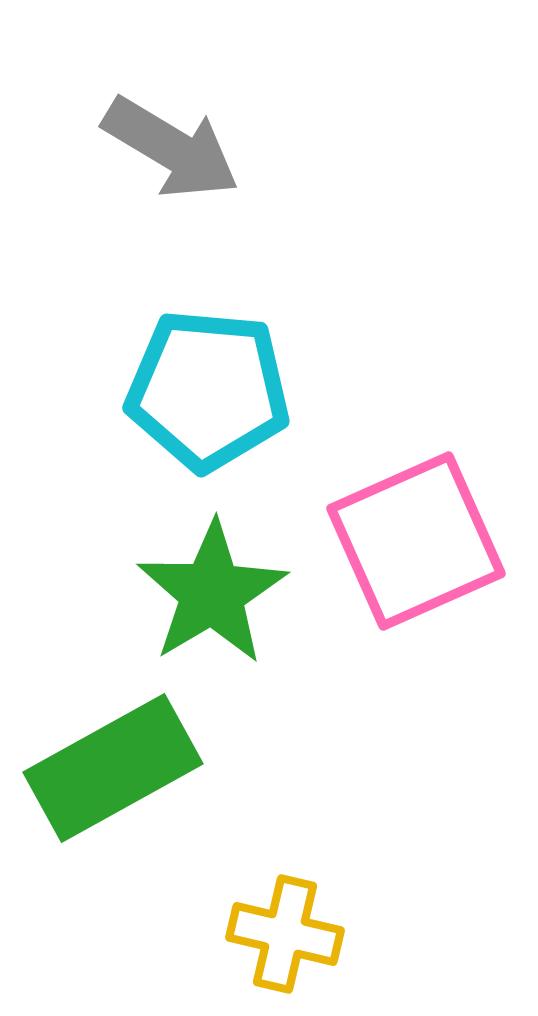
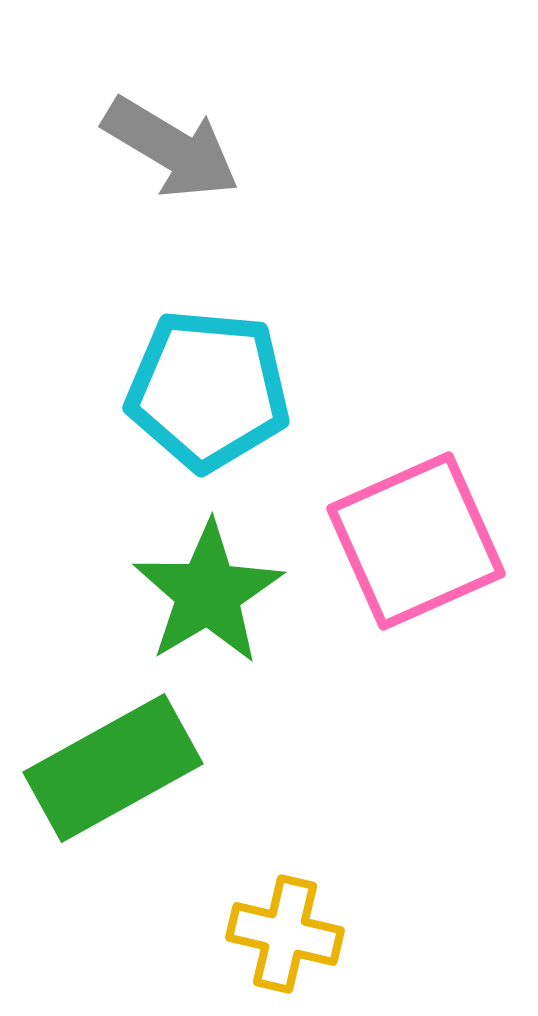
green star: moved 4 px left
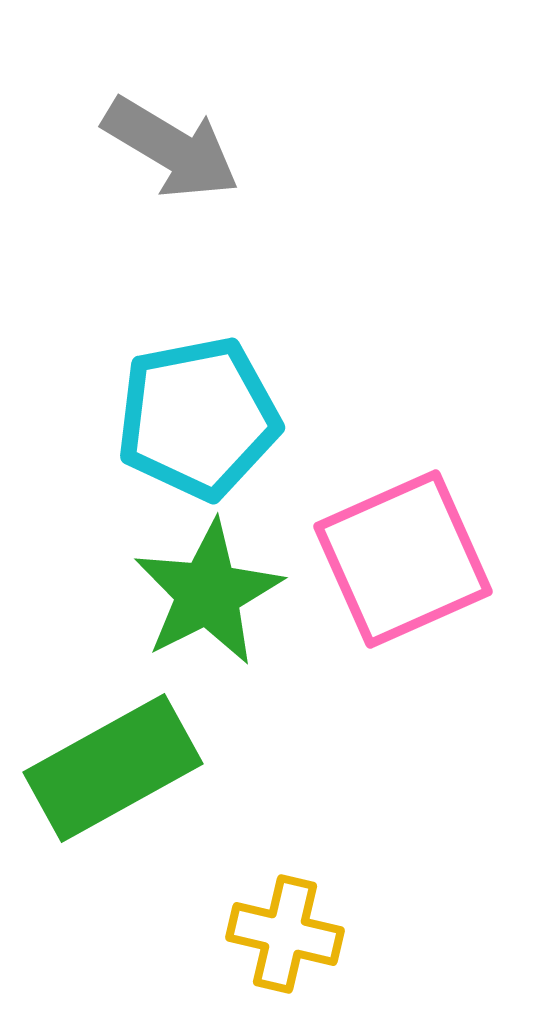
cyan pentagon: moved 10 px left, 28 px down; rotated 16 degrees counterclockwise
pink square: moved 13 px left, 18 px down
green star: rotated 4 degrees clockwise
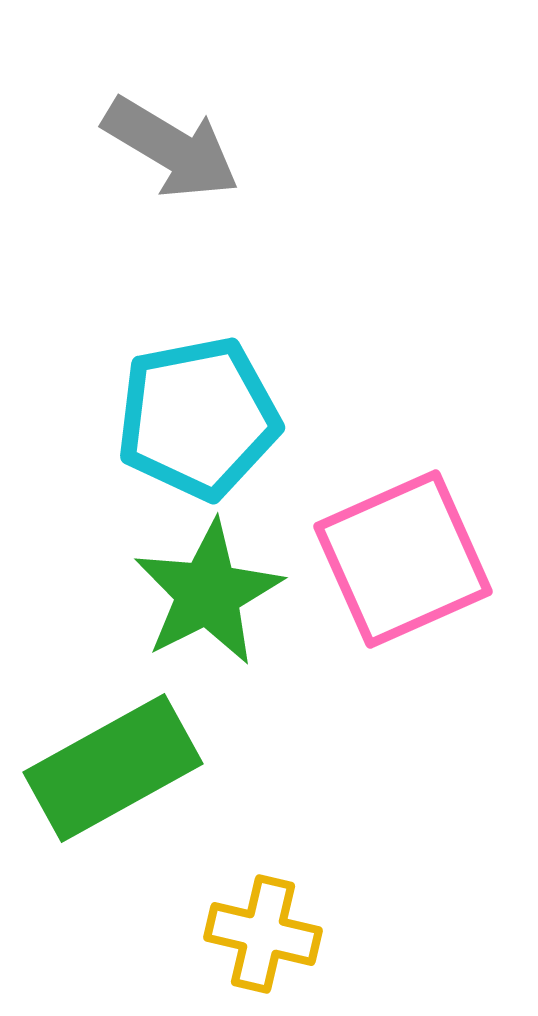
yellow cross: moved 22 px left
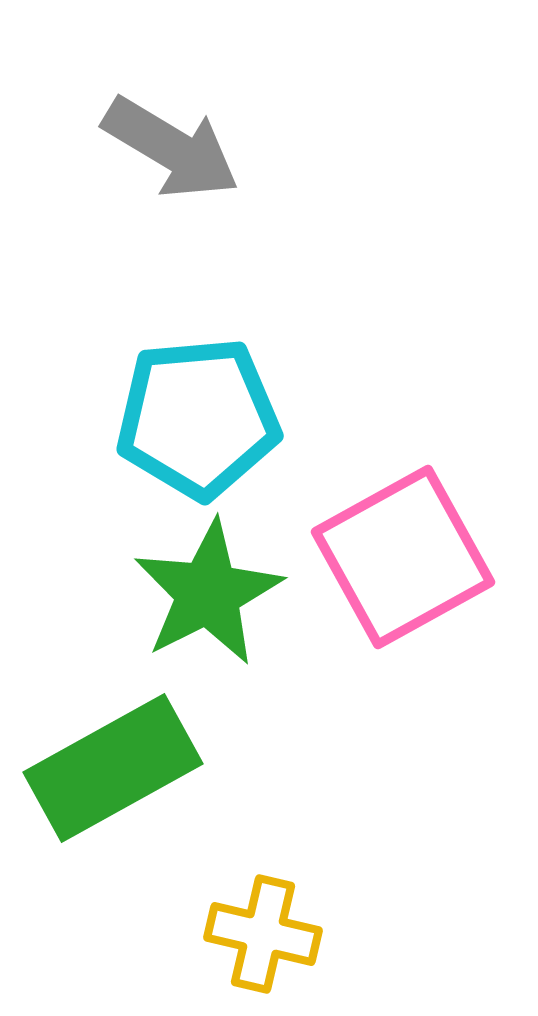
cyan pentagon: rotated 6 degrees clockwise
pink square: moved 2 px up; rotated 5 degrees counterclockwise
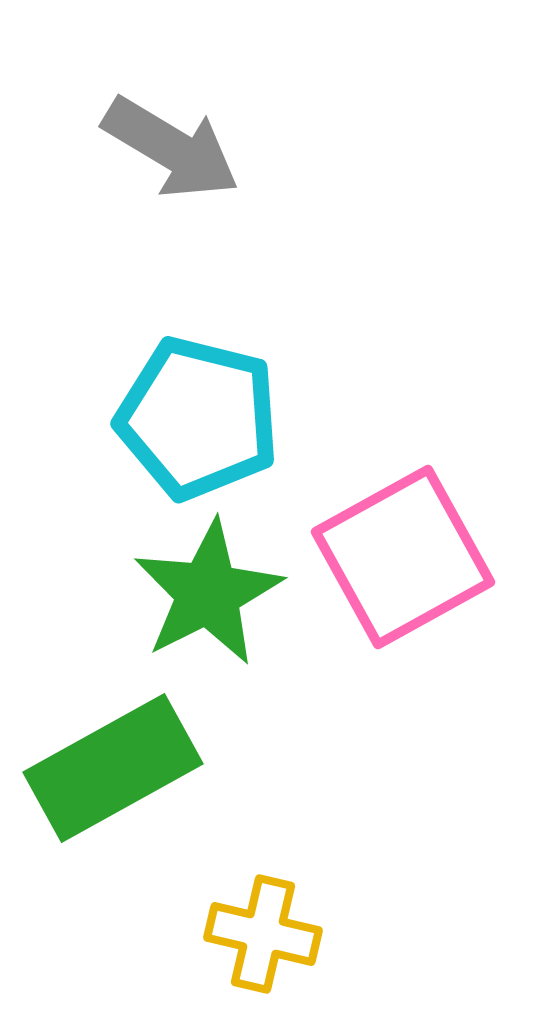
cyan pentagon: rotated 19 degrees clockwise
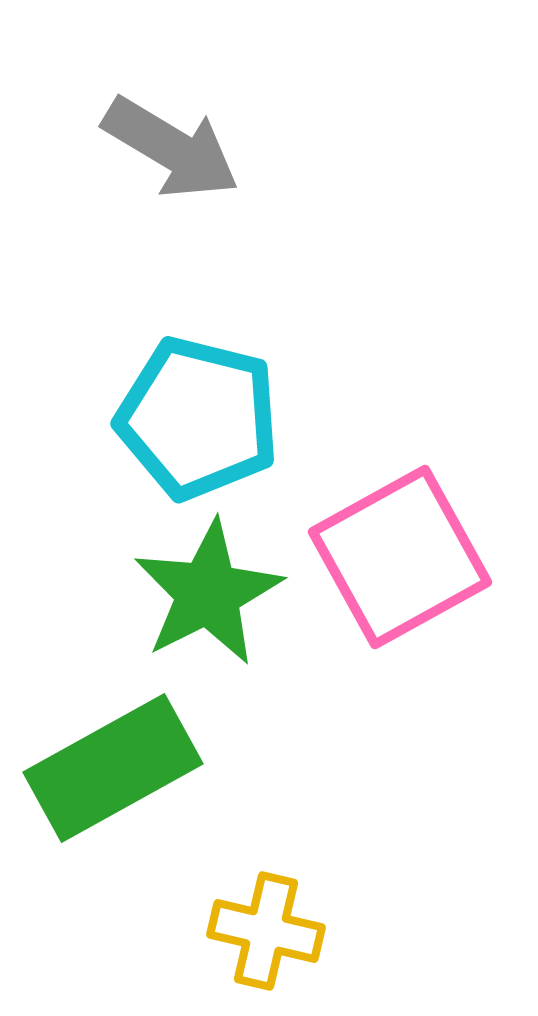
pink square: moved 3 px left
yellow cross: moved 3 px right, 3 px up
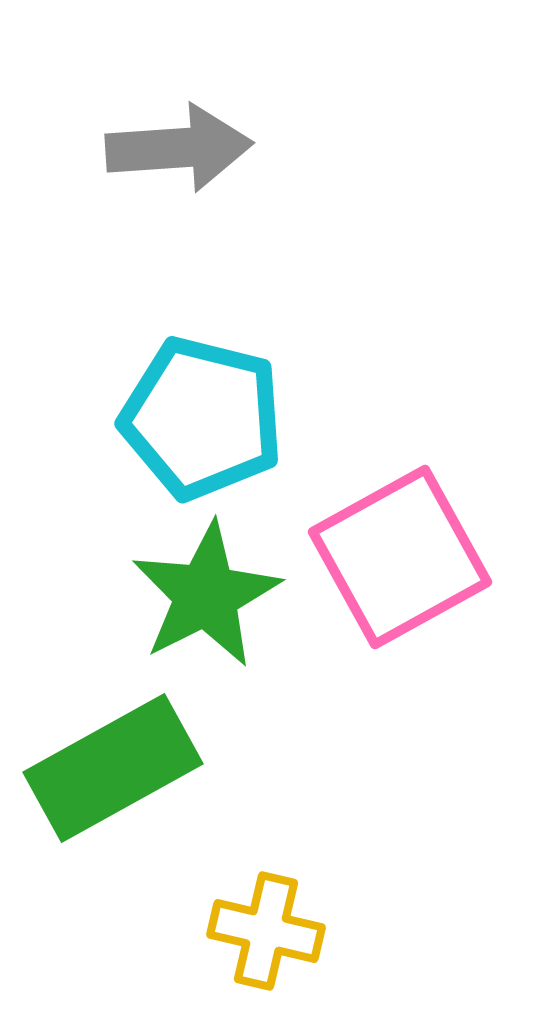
gray arrow: moved 8 px right; rotated 35 degrees counterclockwise
cyan pentagon: moved 4 px right
green star: moved 2 px left, 2 px down
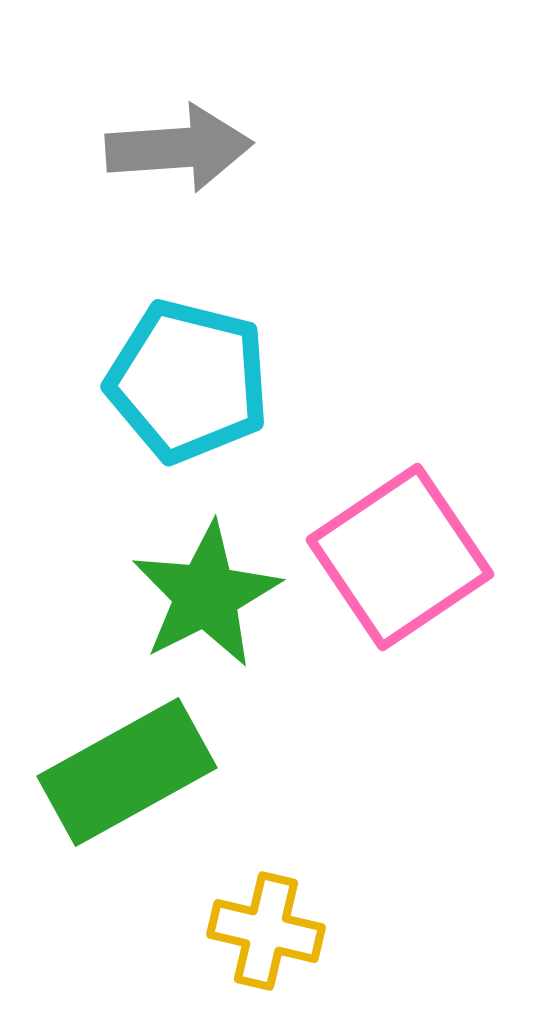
cyan pentagon: moved 14 px left, 37 px up
pink square: rotated 5 degrees counterclockwise
green rectangle: moved 14 px right, 4 px down
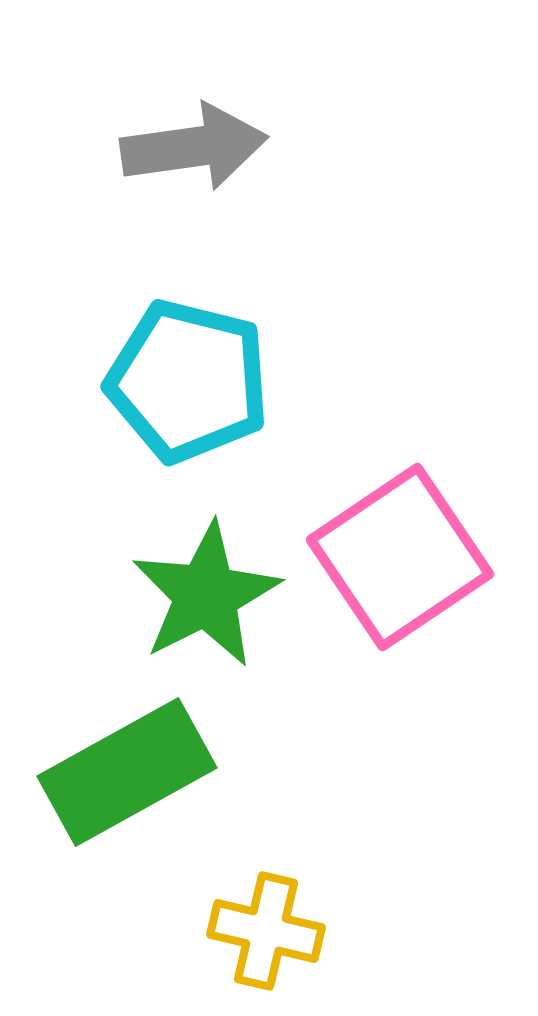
gray arrow: moved 15 px right, 1 px up; rotated 4 degrees counterclockwise
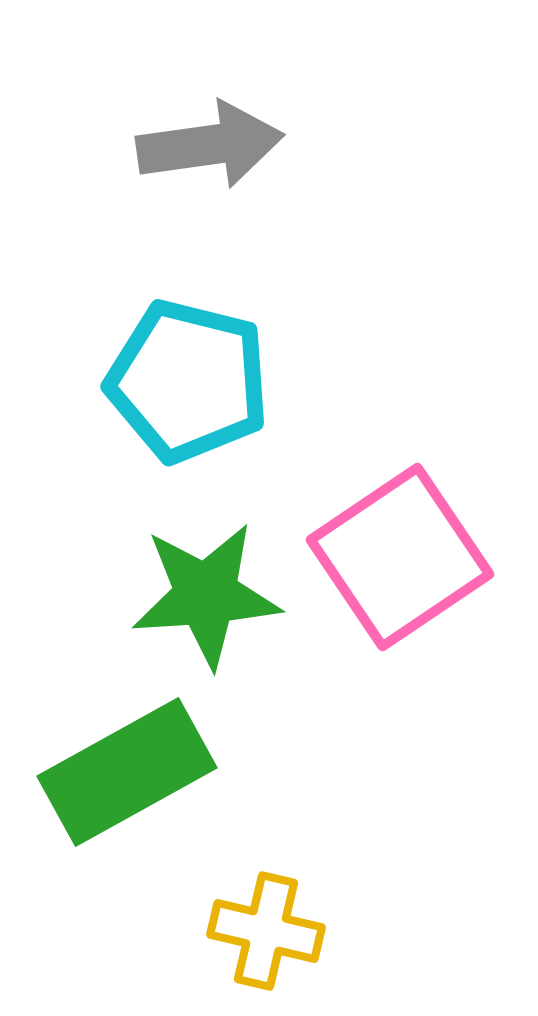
gray arrow: moved 16 px right, 2 px up
green star: rotated 23 degrees clockwise
